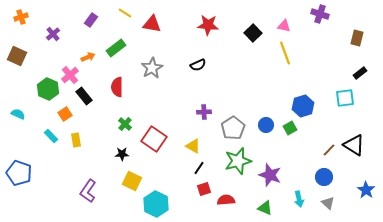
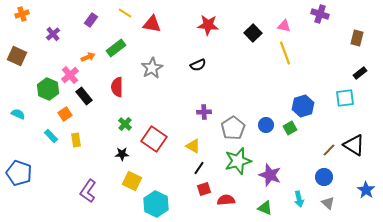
orange cross at (21, 17): moved 1 px right, 3 px up
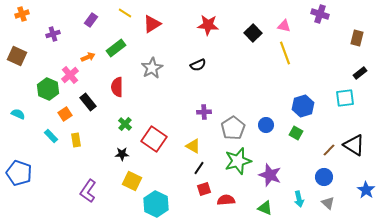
red triangle at (152, 24): rotated 42 degrees counterclockwise
purple cross at (53, 34): rotated 24 degrees clockwise
black rectangle at (84, 96): moved 4 px right, 6 px down
green square at (290, 128): moved 6 px right, 5 px down; rotated 32 degrees counterclockwise
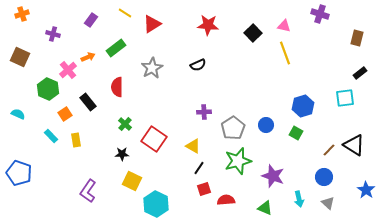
purple cross at (53, 34): rotated 32 degrees clockwise
brown square at (17, 56): moved 3 px right, 1 px down
pink cross at (70, 75): moved 2 px left, 5 px up
purple star at (270, 175): moved 3 px right, 1 px down
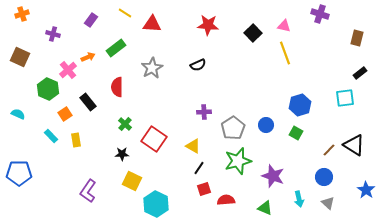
red triangle at (152, 24): rotated 36 degrees clockwise
blue hexagon at (303, 106): moved 3 px left, 1 px up
blue pentagon at (19, 173): rotated 20 degrees counterclockwise
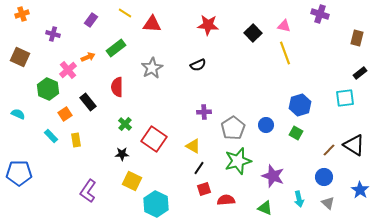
blue star at (366, 190): moved 6 px left
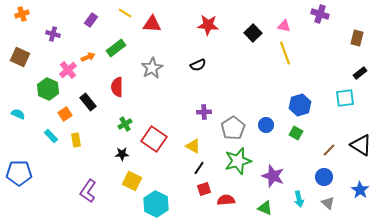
green cross at (125, 124): rotated 16 degrees clockwise
black triangle at (354, 145): moved 7 px right
